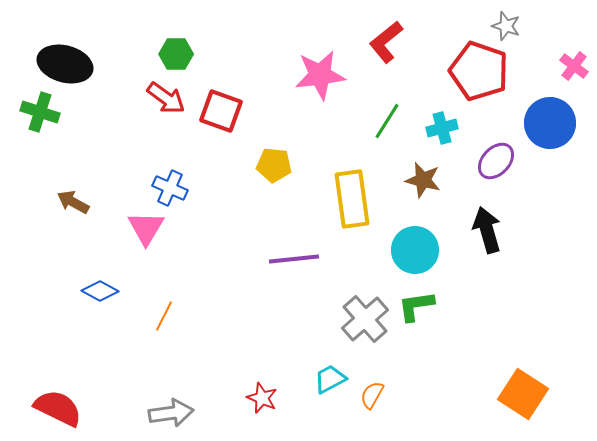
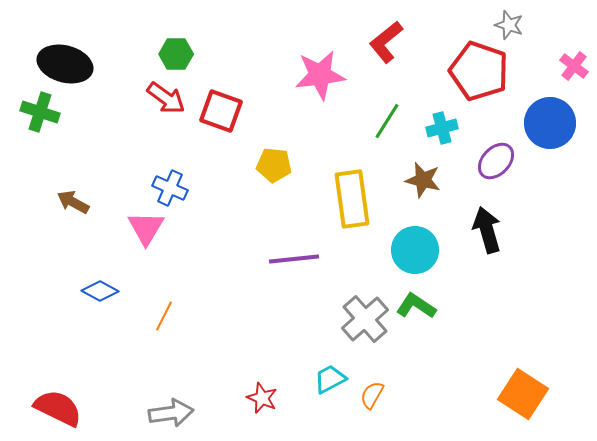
gray star: moved 3 px right, 1 px up
green L-shape: rotated 42 degrees clockwise
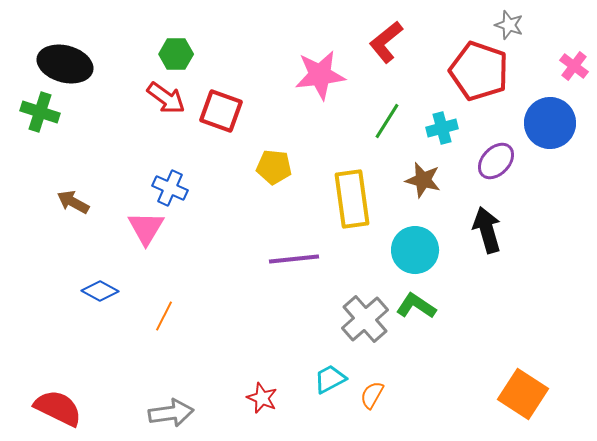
yellow pentagon: moved 2 px down
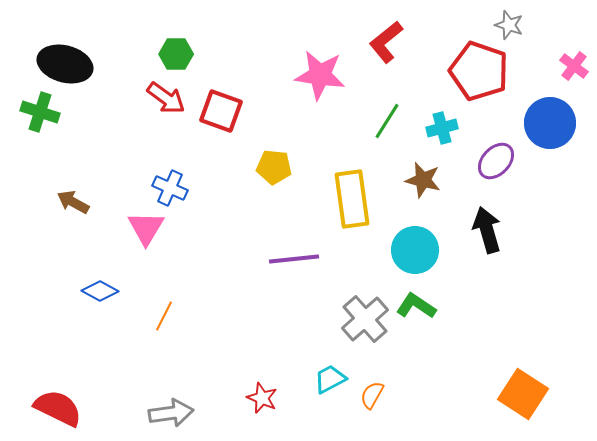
pink star: rotated 15 degrees clockwise
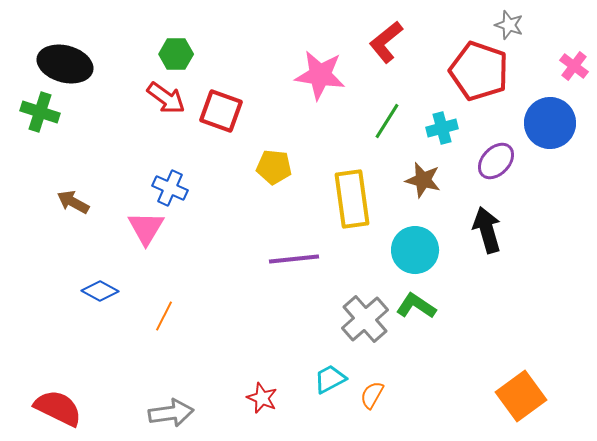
orange square: moved 2 px left, 2 px down; rotated 21 degrees clockwise
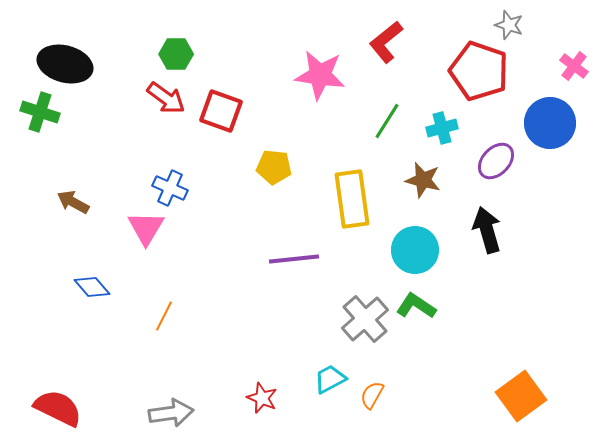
blue diamond: moved 8 px left, 4 px up; rotated 21 degrees clockwise
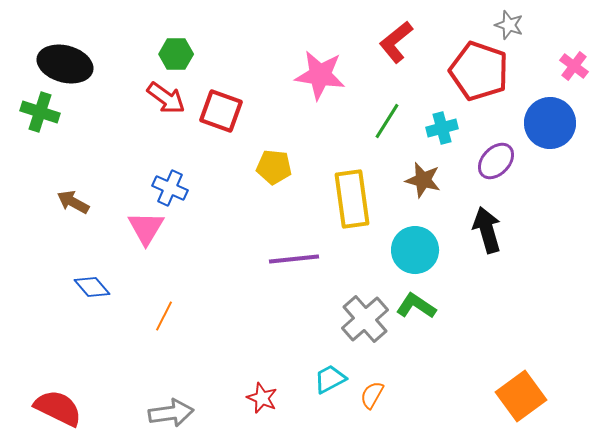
red L-shape: moved 10 px right
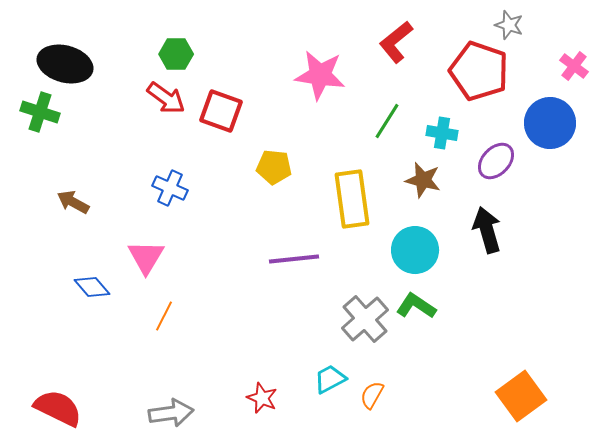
cyan cross: moved 5 px down; rotated 24 degrees clockwise
pink triangle: moved 29 px down
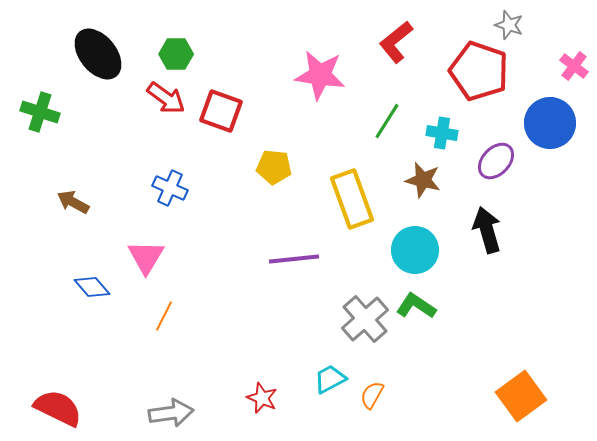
black ellipse: moved 33 px right, 10 px up; rotated 36 degrees clockwise
yellow rectangle: rotated 12 degrees counterclockwise
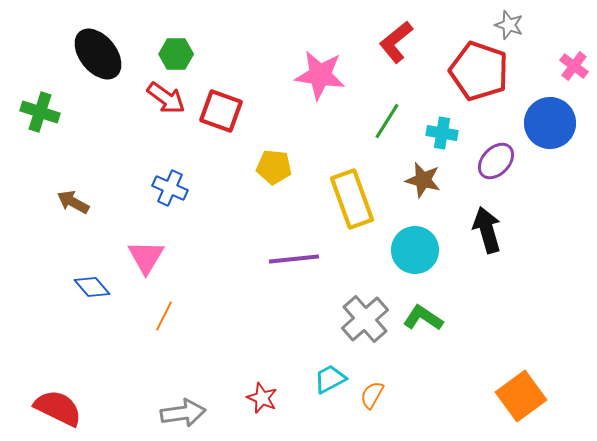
green L-shape: moved 7 px right, 12 px down
gray arrow: moved 12 px right
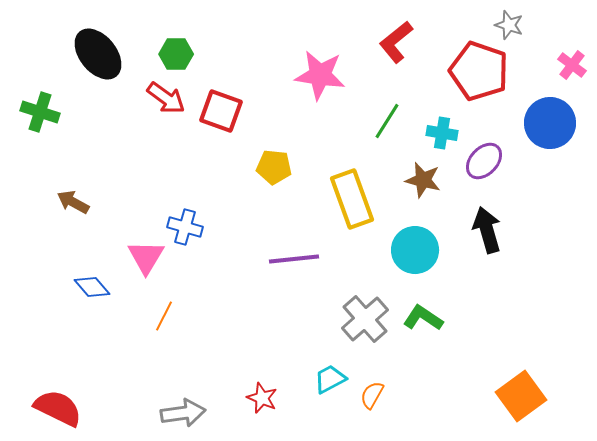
pink cross: moved 2 px left, 1 px up
purple ellipse: moved 12 px left
blue cross: moved 15 px right, 39 px down; rotated 8 degrees counterclockwise
